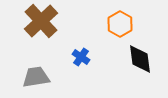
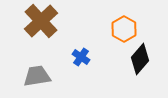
orange hexagon: moved 4 px right, 5 px down
black diamond: rotated 48 degrees clockwise
gray trapezoid: moved 1 px right, 1 px up
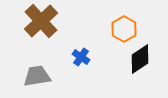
black diamond: rotated 16 degrees clockwise
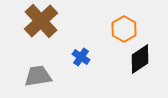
gray trapezoid: moved 1 px right
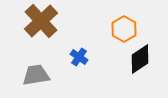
blue cross: moved 2 px left
gray trapezoid: moved 2 px left, 1 px up
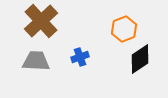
orange hexagon: rotated 10 degrees clockwise
blue cross: moved 1 px right; rotated 36 degrees clockwise
gray trapezoid: moved 14 px up; rotated 12 degrees clockwise
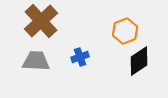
orange hexagon: moved 1 px right, 2 px down
black diamond: moved 1 px left, 2 px down
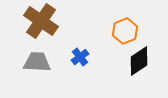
brown cross: rotated 12 degrees counterclockwise
blue cross: rotated 18 degrees counterclockwise
gray trapezoid: moved 1 px right, 1 px down
